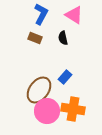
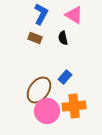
orange cross: moved 1 px right, 3 px up; rotated 15 degrees counterclockwise
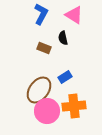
brown rectangle: moved 9 px right, 10 px down
blue rectangle: rotated 16 degrees clockwise
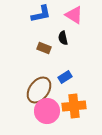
blue L-shape: rotated 50 degrees clockwise
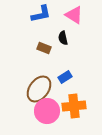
brown ellipse: moved 1 px up
